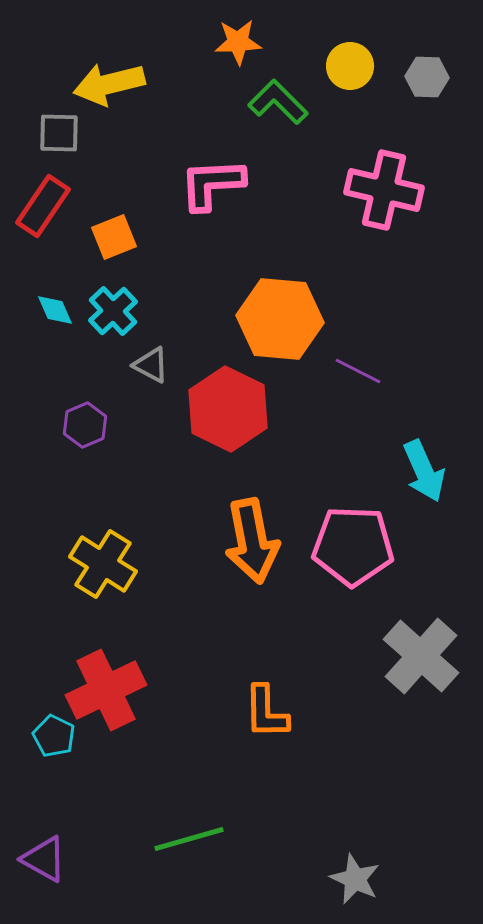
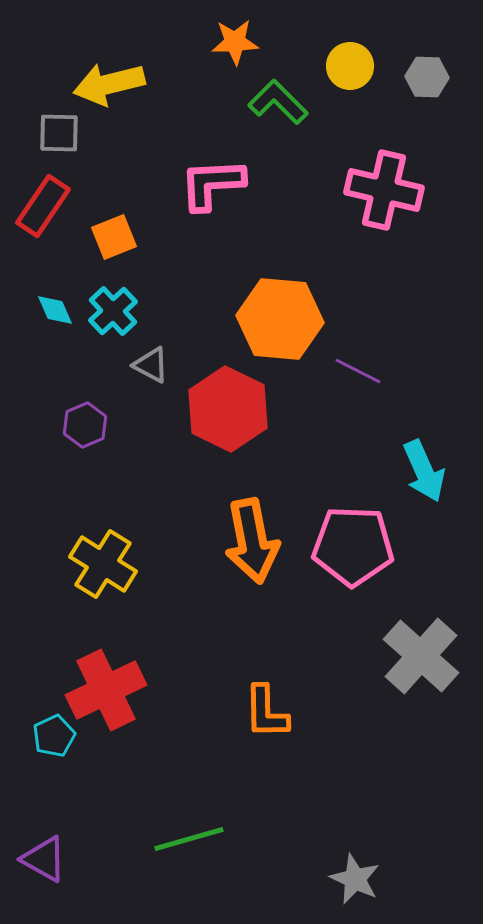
orange star: moved 3 px left
cyan pentagon: rotated 21 degrees clockwise
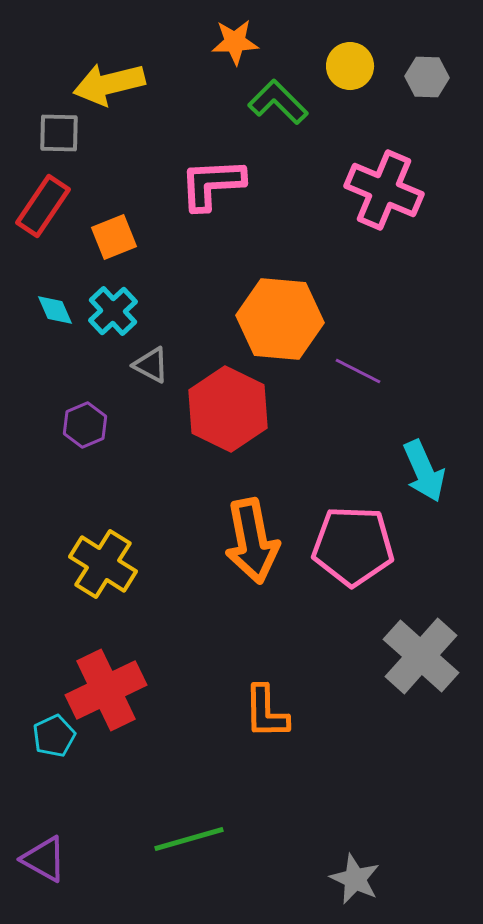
pink cross: rotated 10 degrees clockwise
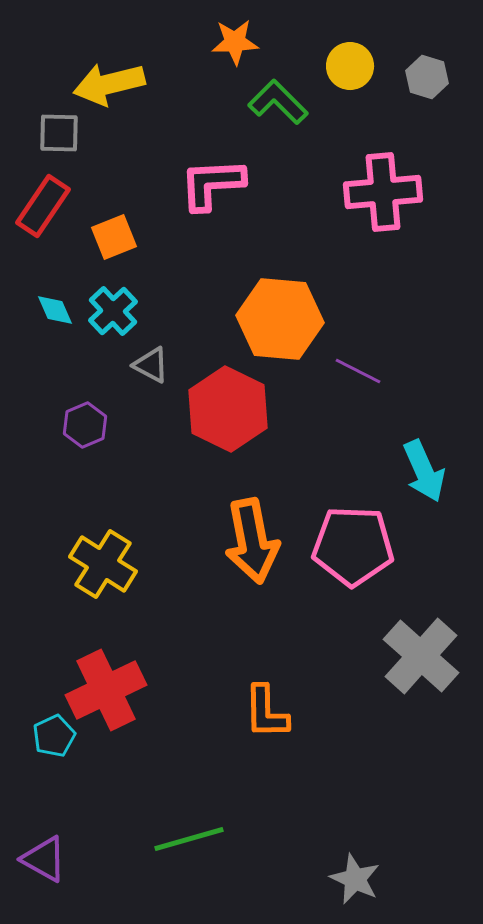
gray hexagon: rotated 15 degrees clockwise
pink cross: moved 1 px left, 2 px down; rotated 28 degrees counterclockwise
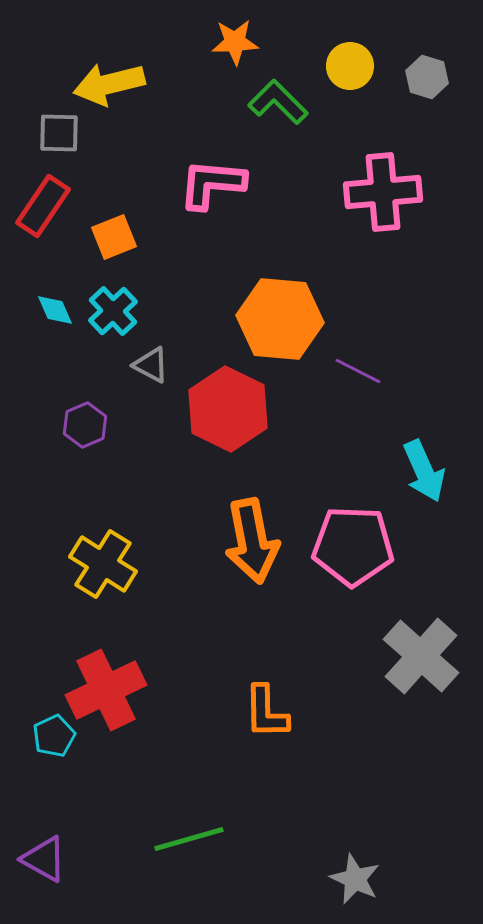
pink L-shape: rotated 8 degrees clockwise
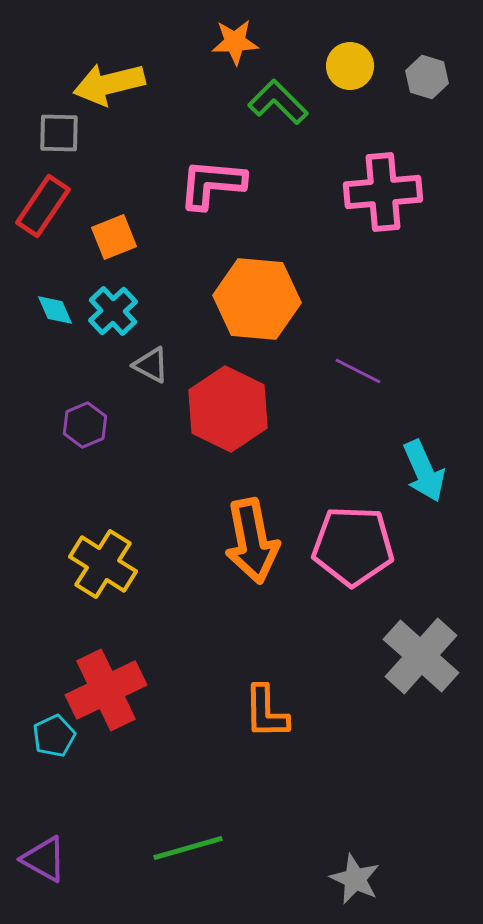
orange hexagon: moved 23 px left, 20 px up
green line: moved 1 px left, 9 px down
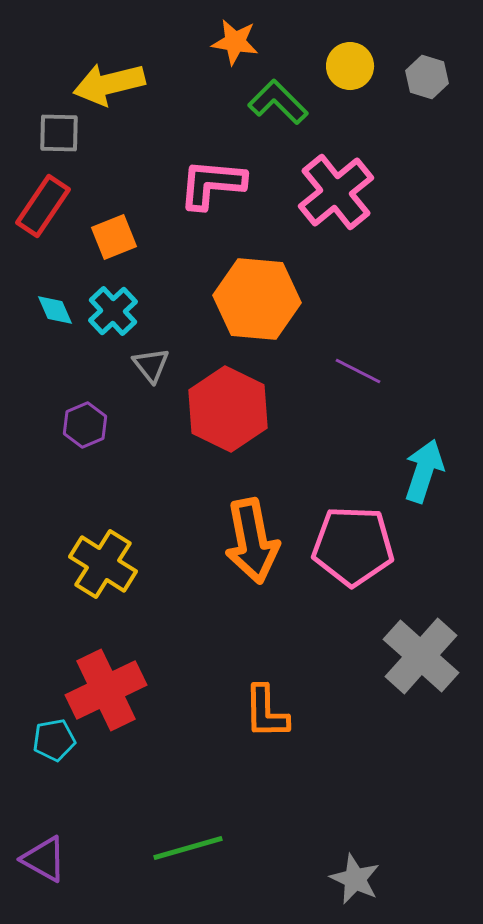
orange star: rotated 12 degrees clockwise
pink cross: moved 47 px left; rotated 34 degrees counterclockwise
gray triangle: rotated 24 degrees clockwise
cyan arrow: rotated 138 degrees counterclockwise
cyan pentagon: moved 4 px down; rotated 15 degrees clockwise
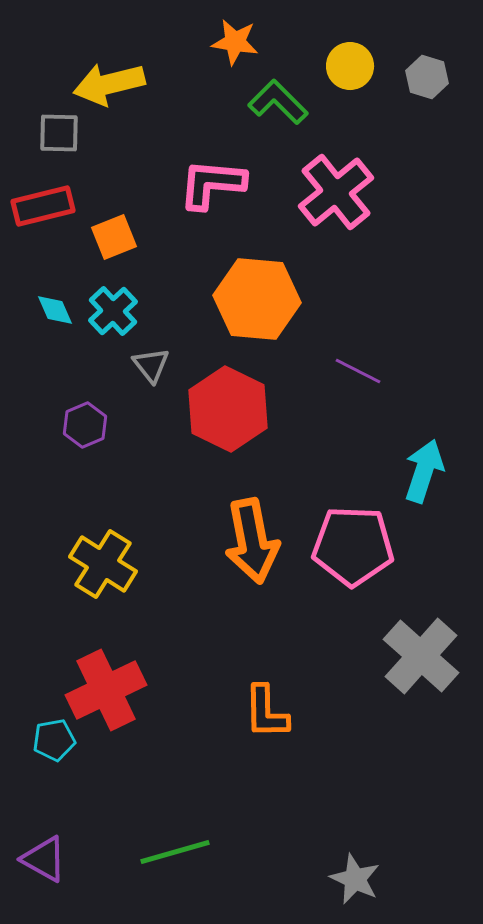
red rectangle: rotated 42 degrees clockwise
green line: moved 13 px left, 4 px down
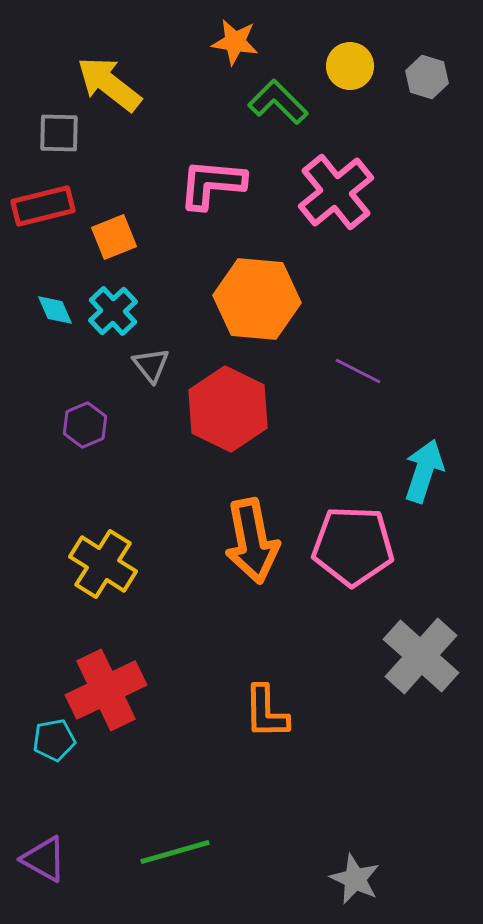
yellow arrow: rotated 52 degrees clockwise
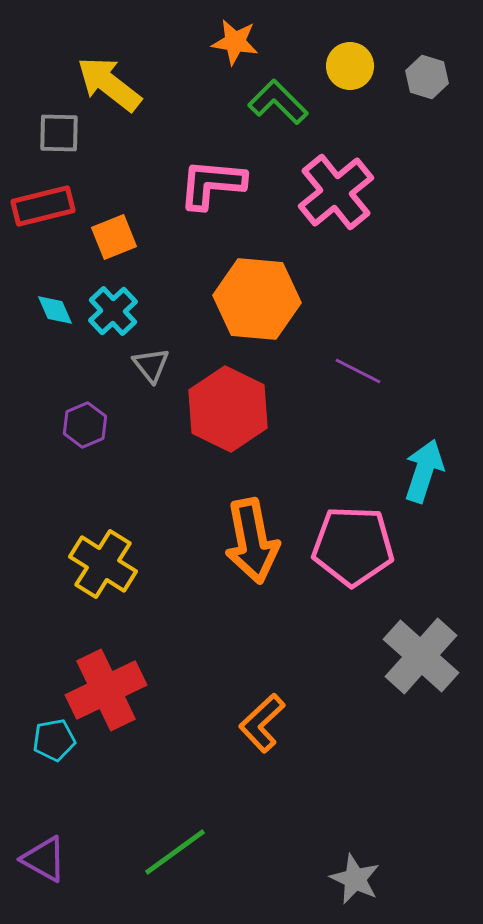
orange L-shape: moved 4 px left, 11 px down; rotated 48 degrees clockwise
green line: rotated 20 degrees counterclockwise
